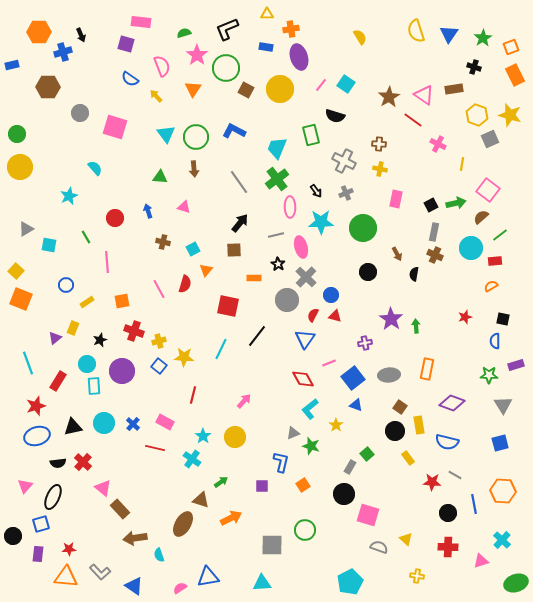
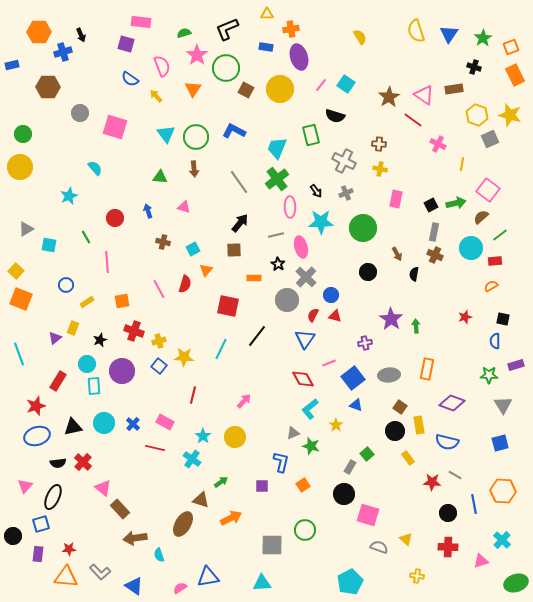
green circle at (17, 134): moved 6 px right
cyan line at (28, 363): moved 9 px left, 9 px up
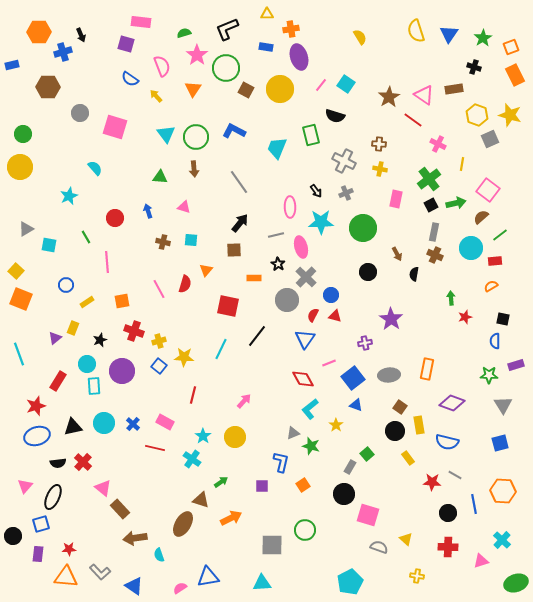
green cross at (277, 179): moved 152 px right
cyan square at (193, 249): moved 2 px left, 9 px up; rotated 32 degrees clockwise
green arrow at (416, 326): moved 35 px right, 28 px up
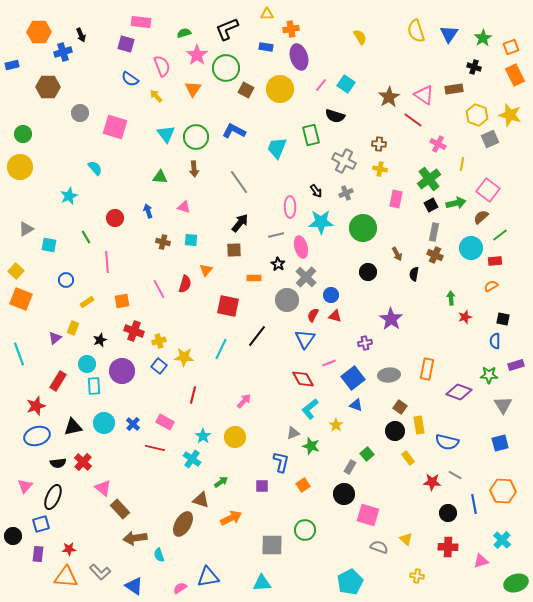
blue circle at (66, 285): moved 5 px up
purple diamond at (452, 403): moved 7 px right, 11 px up
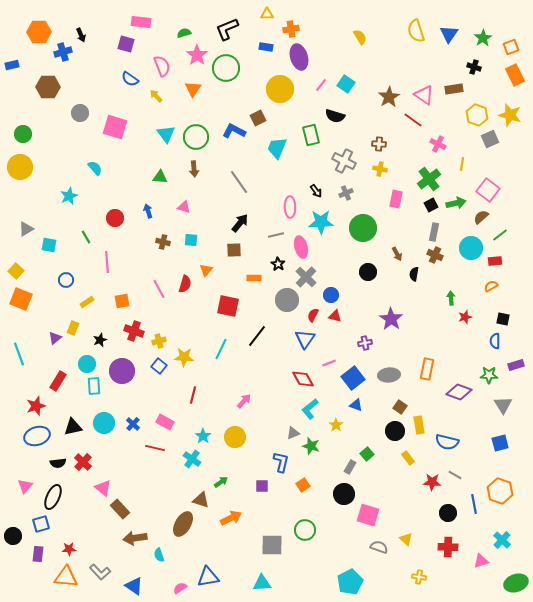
brown square at (246, 90): moved 12 px right, 28 px down; rotated 35 degrees clockwise
orange hexagon at (503, 491): moved 3 px left; rotated 15 degrees clockwise
yellow cross at (417, 576): moved 2 px right, 1 px down
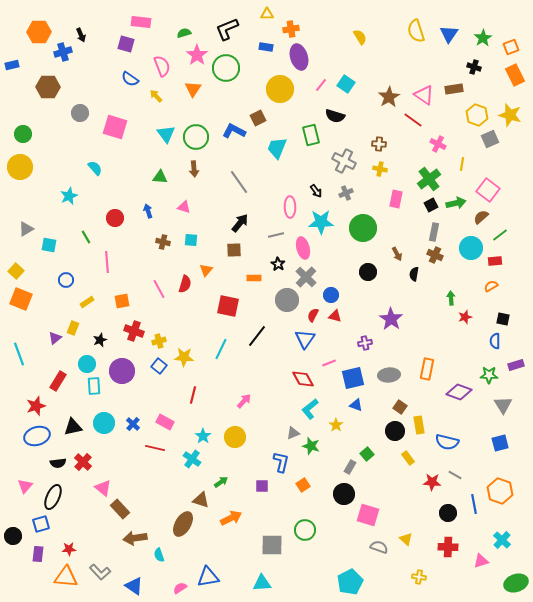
pink ellipse at (301, 247): moved 2 px right, 1 px down
blue square at (353, 378): rotated 25 degrees clockwise
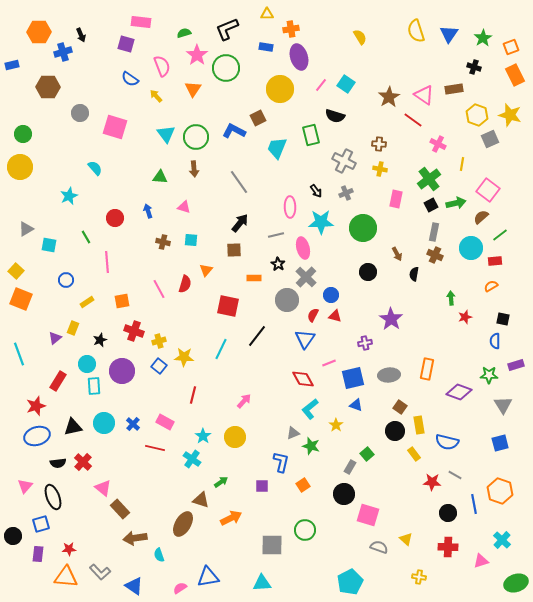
yellow rectangle at (408, 458): moved 6 px right, 4 px up
black ellipse at (53, 497): rotated 45 degrees counterclockwise
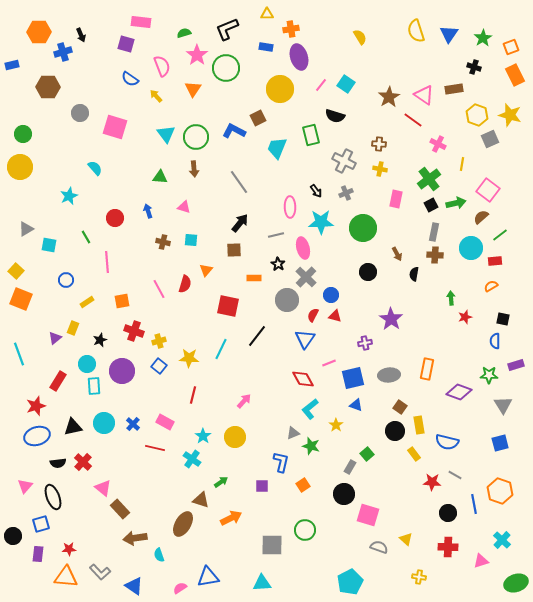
brown cross at (435, 255): rotated 21 degrees counterclockwise
yellow star at (184, 357): moved 5 px right, 1 px down
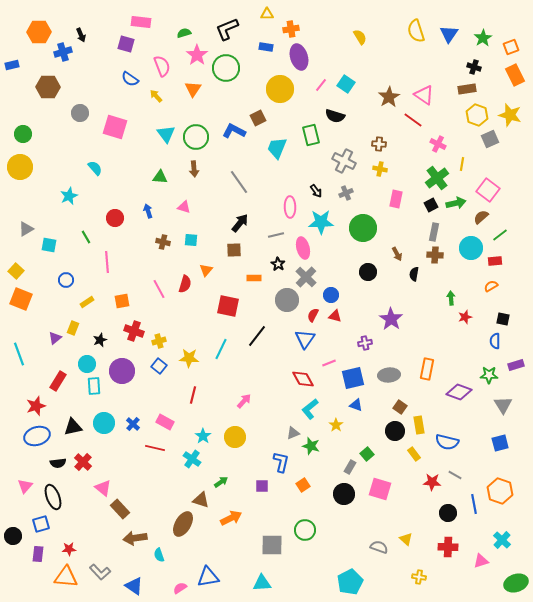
brown rectangle at (454, 89): moved 13 px right
green cross at (429, 179): moved 8 px right, 1 px up
pink square at (368, 515): moved 12 px right, 26 px up
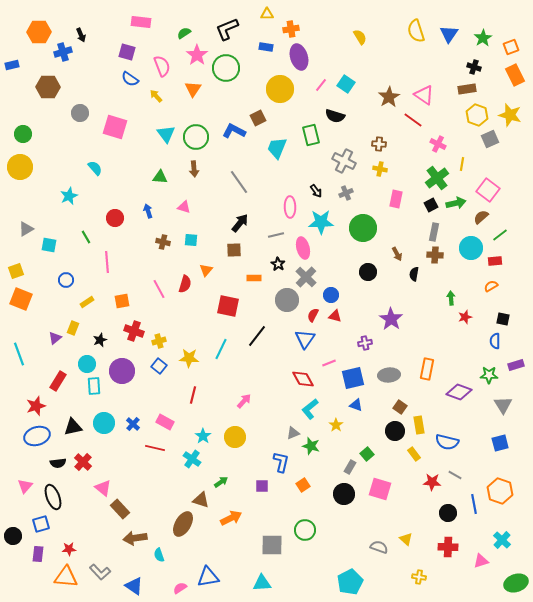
green semicircle at (184, 33): rotated 16 degrees counterclockwise
purple square at (126, 44): moved 1 px right, 8 px down
yellow square at (16, 271): rotated 28 degrees clockwise
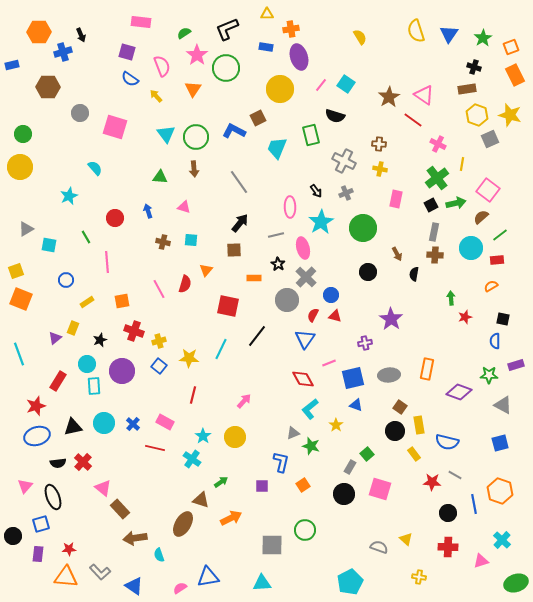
cyan star at (321, 222): rotated 30 degrees counterclockwise
red rectangle at (495, 261): moved 2 px right, 1 px up
gray triangle at (503, 405): rotated 30 degrees counterclockwise
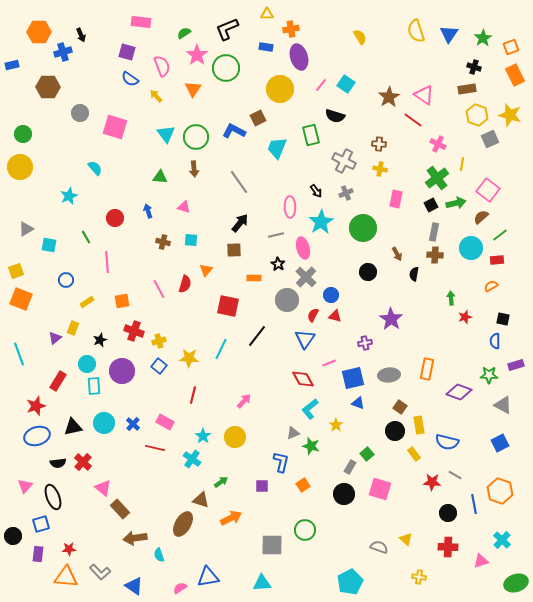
blue triangle at (356, 405): moved 2 px right, 2 px up
blue square at (500, 443): rotated 12 degrees counterclockwise
